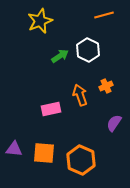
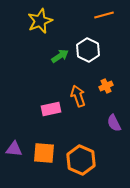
orange arrow: moved 2 px left, 1 px down
purple semicircle: rotated 60 degrees counterclockwise
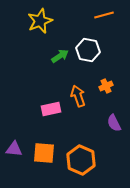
white hexagon: rotated 15 degrees counterclockwise
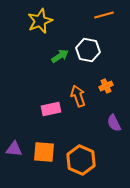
orange square: moved 1 px up
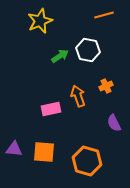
orange hexagon: moved 6 px right, 1 px down; rotated 8 degrees counterclockwise
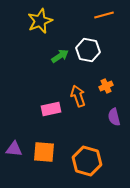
purple semicircle: moved 6 px up; rotated 12 degrees clockwise
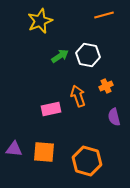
white hexagon: moved 5 px down
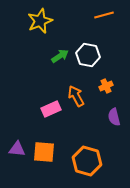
orange arrow: moved 2 px left; rotated 10 degrees counterclockwise
pink rectangle: rotated 12 degrees counterclockwise
purple triangle: moved 3 px right
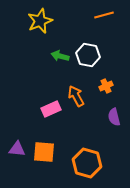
green arrow: rotated 132 degrees counterclockwise
orange hexagon: moved 2 px down
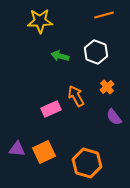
yellow star: rotated 20 degrees clockwise
white hexagon: moved 8 px right, 3 px up; rotated 10 degrees clockwise
orange cross: moved 1 px right, 1 px down; rotated 16 degrees counterclockwise
purple semicircle: rotated 24 degrees counterclockwise
orange square: rotated 30 degrees counterclockwise
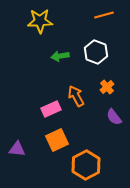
green arrow: rotated 24 degrees counterclockwise
orange square: moved 13 px right, 12 px up
orange hexagon: moved 1 px left, 2 px down; rotated 16 degrees clockwise
